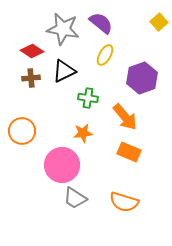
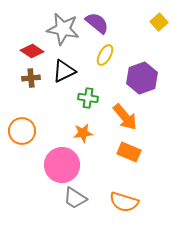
purple semicircle: moved 4 px left
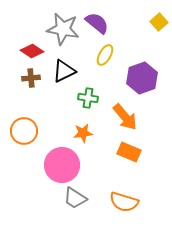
orange circle: moved 2 px right
